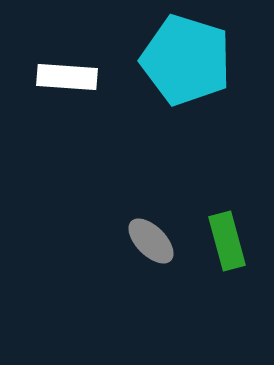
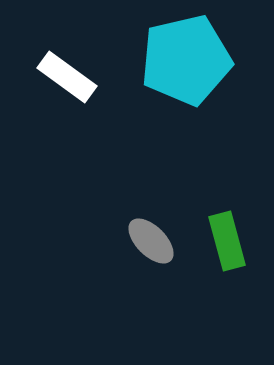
cyan pentagon: rotated 30 degrees counterclockwise
white rectangle: rotated 32 degrees clockwise
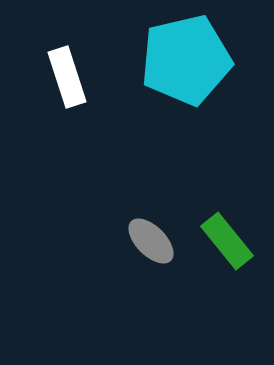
white rectangle: rotated 36 degrees clockwise
green rectangle: rotated 24 degrees counterclockwise
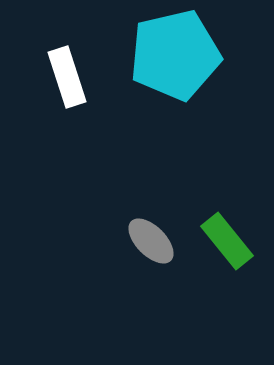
cyan pentagon: moved 11 px left, 5 px up
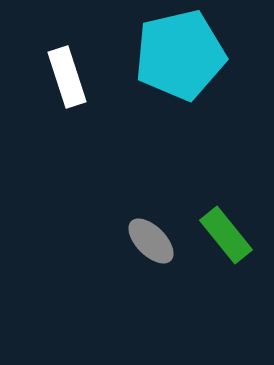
cyan pentagon: moved 5 px right
green rectangle: moved 1 px left, 6 px up
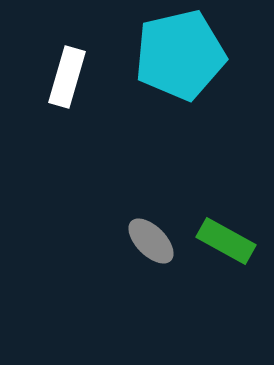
white rectangle: rotated 34 degrees clockwise
green rectangle: moved 6 px down; rotated 22 degrees counterclockwise
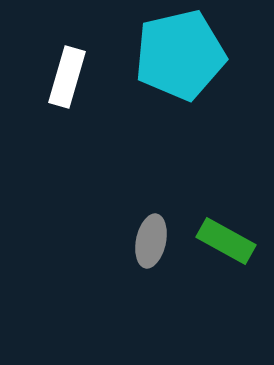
gray ellipse: rotated 57 degrees clockwise
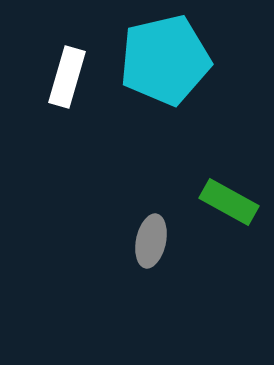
cyan pentagon: moved 15 px left, 5 px down
green rectangle: moved 3 px right, 39 px up
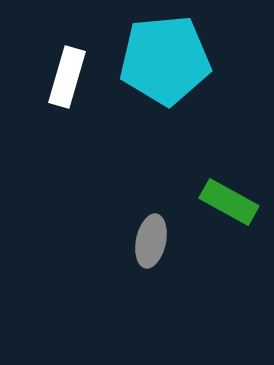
cyan pentagon: rotated 8 degrees clockwise
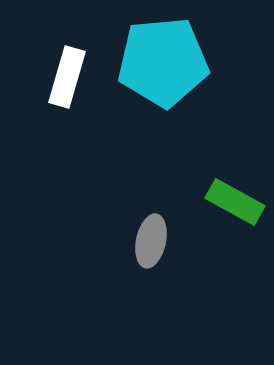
cyan pentagon: moved 2 px left, 2 px down
green rectangle: moved 6 px right
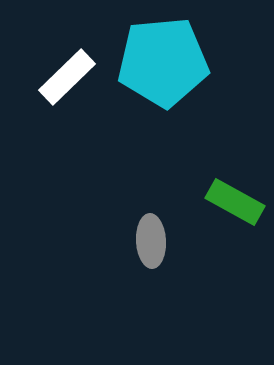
white rectangle: rotated 30 degrees clockwise
gray ellipse: rotated 15 degrees counterclockwise
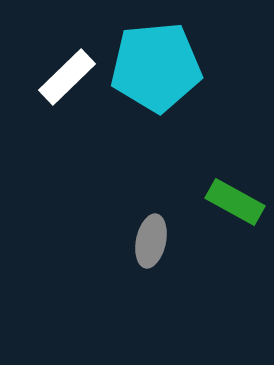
cyan pentagon: moved 7 px left, 5 px down
gray ellipse: rotated 15 degrees clockwise
